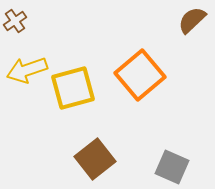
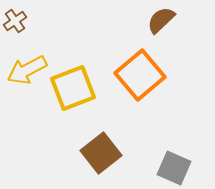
brown semicircle: moved 31 px left
yellow arrow: rotated 9 degrees counterclockwise
yellow square: rotated 6 degrees counterclockwise
brown square: moved 6 px right, 6 px up
gray square: moved 2 px right, 1 px down
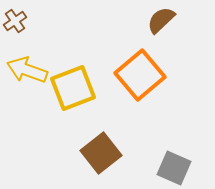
yellow arrow: rotated 48 degrees clockwise
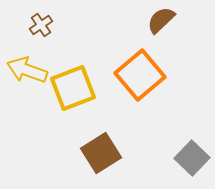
brown cross: moved 26 px right, 4 px down
brown square: rotated 6 degrees clockwise
gray square: moved 18 px right, 10 px up; rotated 20 degrees clockwise
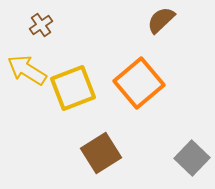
yellow arrow: rotated 12 degrees clockwise
orange square: moved 1 px left, 8 px down
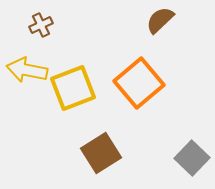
brown semicircle: moved 1 px left
brown cross: rotated 10 degrees clockwise
yellow arrow: rotated 21 degrees counterclockwise
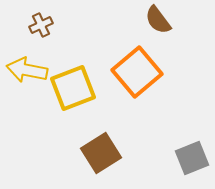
brown semicircle: moved 2 px left; rotated 84 degrees counterclockwise
orange square: moved 2 px left, 11 px up
gray square: rotated 24 degrees clockwise
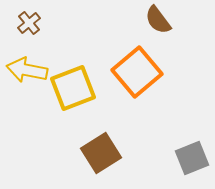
brown cross: moved 12 px left, 2 px up; rotated 15 degrees counterclockwise
